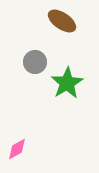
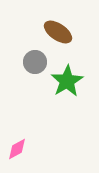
brown ellipse: moved 4 px left, 11 px down
green star: moved 2 px up
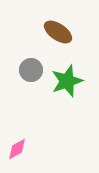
gray circle: moved 4 px left, 8 px down
green star: rotated 12 degrees clockwise
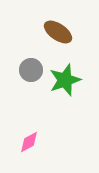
green star: moved 2 px left, 1 px up
pink diamond: moved 12 px right, 7 px up
